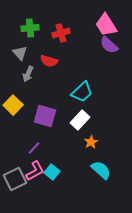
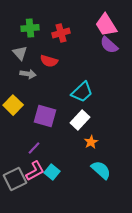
gray arrow: rotated 105 degrees counterclockwise
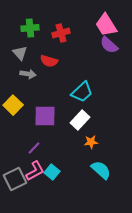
purple square: rotated 15 degrees counterclockwise
orange star: rotated 24 degrees clockwise
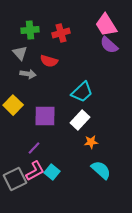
green cross: moved 2 px down
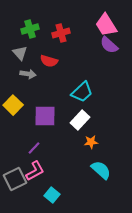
green cross: moved 1 px up; rotated 12 degrees counterclockwise
cyan square: moved 23 px down
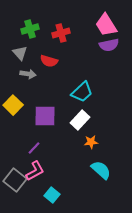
purple semicircle: rotated 54 degrees counterclockwise
gray square: moved 1 px down; rotated 25 degrees counterclockwise
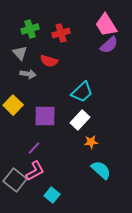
purple semicircle: rotated 30 degrees counterclockwise
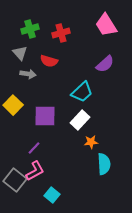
purple semicircle: moved 4 px left, 19 px down
cyan semicircle: moved 3 px right, 6 px up; rotated 45 degrees clockwise
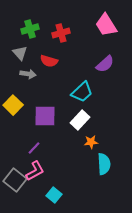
cyan square: moved 2 px right
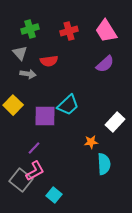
pink trapezoid: moved 6 px down
red cross: moved 8 px right, 2 px up
red semicircle: rotated 24 degrees counterclockwise
cyan trapezoid: moved 14 px left, 13 px down
white rectangle: moved 35 px right, 2 px down
gray square: moved 6 px right
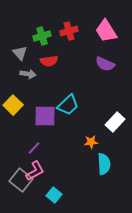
green cross: moved 12 px right, 7 px down
purple semicircle: rotated 66 degrees clockwise
